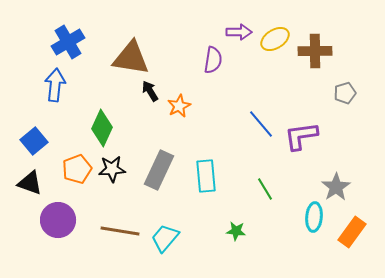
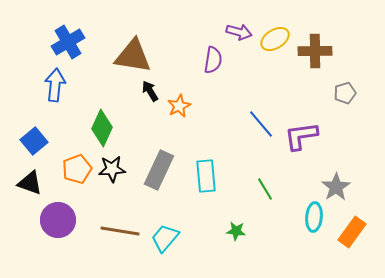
purple arrow: rotated 15 degrees clockwise
brown triangle: moved 2 px right, 2 px up
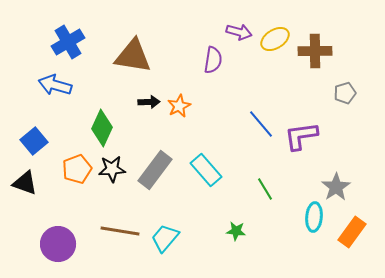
blue arrow: rotated 80 degrees counterclockwise
black arrow: moved 1 px left, 11 px down; rotated 120 degrees clockwise
gray rectangle: moved 4 px left; rotated 12 degrees clockwise
cyan rectangle: moved 6 px up; rotated 36 degrees counterclockwise
black triangle: moved 5 px left
purple circle: moved 24 px down
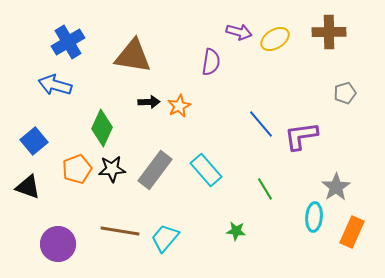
brown cross: moved 14 px right, 19 px up
purple semicircle: moved 2 px left, 2 px down
black triangle: moved 3 px right, 4 px down
orange rectangle: rotated 12 degrees counterclockwise
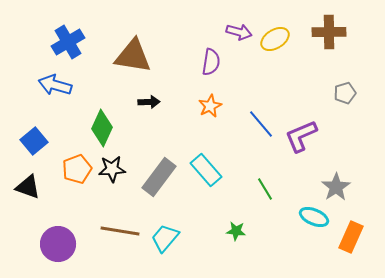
orange star: moved 31 px right
purple L-shape: rotated 15 degrees counterclockwise
gray rectangle: moved 4 px right, 7 px down
cyan ellipse: rotated 72 degrees counterclockwise
orange rectangle: moved 1 px left, 5 px down
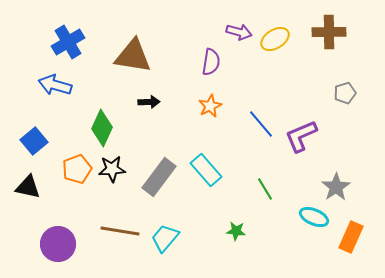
black triangle: rotated 8 degrees counterclockwise
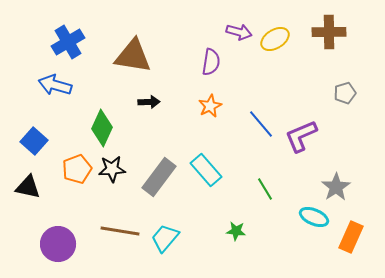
blue square: rotated 8 degrees counterclockwise
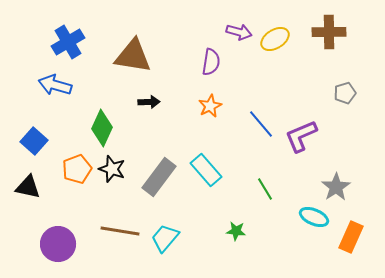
black star: rotated 24 degrees clockwise
